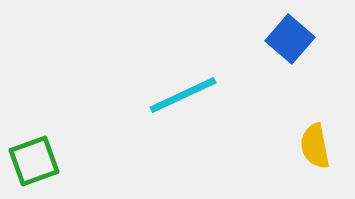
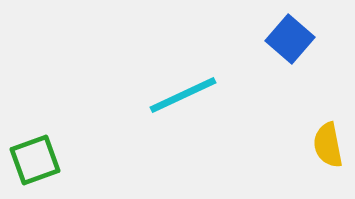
yellow semicircle: moved 13 px right, 1 px up
green square: moved 1 px right, 1 px up
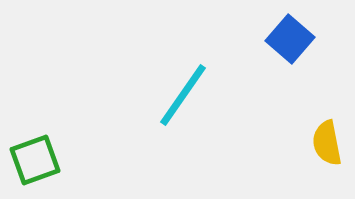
cyan line: rotated 30 degrees counterclockwise
yellow semicircle: moved 1 px left, 2 px up
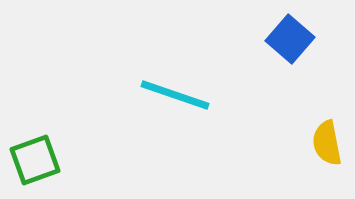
cyan line: moved 8 px left; rotated 74 degrees clockwise
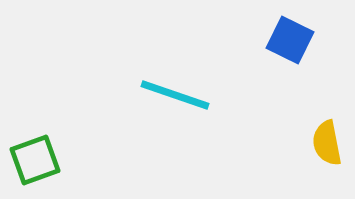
blue square: moved 1 px down; rotated 15 degrees counterclockwise
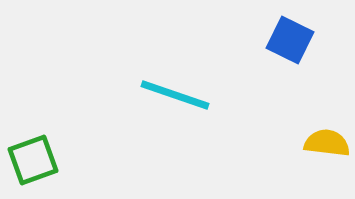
yellow semicircle: rotated 108 degrees clockwise
green square: moved 2 px left
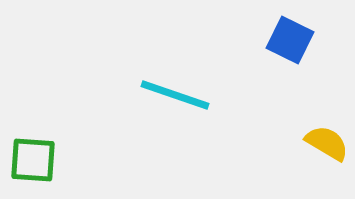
yellow semicircle: rotated 24 degrees clockwise
green square: rotated 24 degrees clockwise
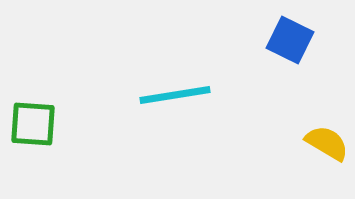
cyan line: rotated 28 degrees counterclockwise
green square: moved 36 px up
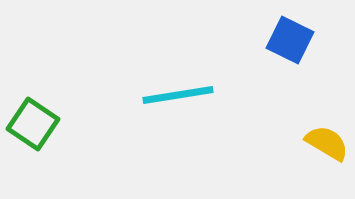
cyan line: moved 3 px right
green square: rotated 30 degrees clockwise
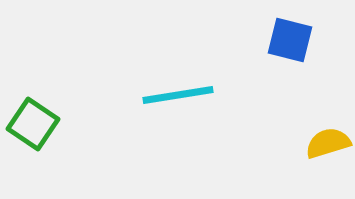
blue square: rotated 12 degrees counterclockwise
yellow semicircle: moved 1 px right; rotated 48 degrees counterclockwise
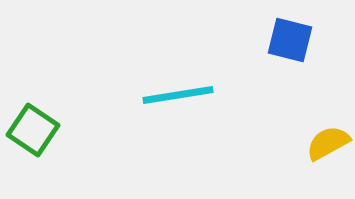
green square: moved 6 px down
yellow semicircle: rotated 12 degrees counterclockwise
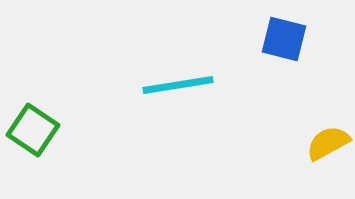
blue square: moved 6 px left, 1 px up
cyan line: moved 10 px up
